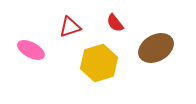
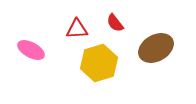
red triangle: moved 7 px right, 2 px down; rotated 15 degrees clockwise
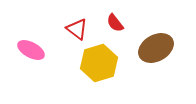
red triangle: rotated 40 degrees clockwise
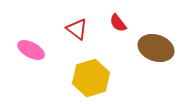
red semicircle: moved 3 px right
brown ellipse: rotated 48 degrees clockwise
yellow hexagon: moved 8 px left, 15 px down
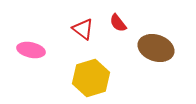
red triangle: moved 6 px right
pink ellipse: rotated 16 degrees counterclockwise
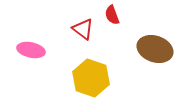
red semicircle: moved 6 px left, 8 px up; rotated 18 degrees clockwise
brown ellipse: moved 1 px left, 1 px down
yellow hexagon: rotated 24 degrees counterclockwise
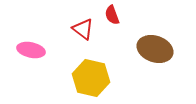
yellow hexagon: rotated 6 degrees counterclockwise
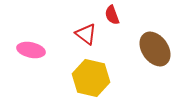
red triangle: moved 3 px right, 5 px down
brown ellipse: rotated 36 degrees clockwise
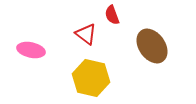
brown ellipse: moved 3 px left, 3 px up
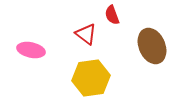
brown ellipse: rotated 12 degrees clockwise
yellow hexagon: rotated 21 degrees counterclockwise
